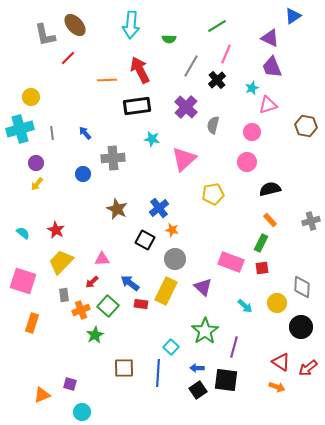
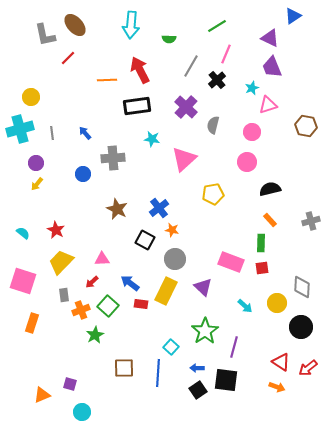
green rectangle at (261, 243): rotated 24 degrees counterclockwise
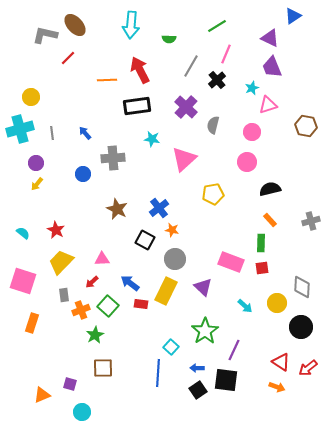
gray L-shape at (45, 35): rotated 115 degrees clockwise
purple line at (234, 347): moved 3 px down; rotated 10 degrees clockwise
brown square at (124, 368): moved 21 px left
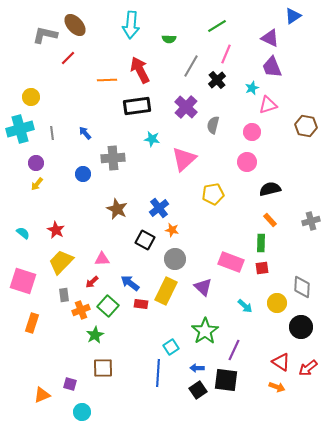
cyan square at (171, 347): rotated 14 degrees clockwise
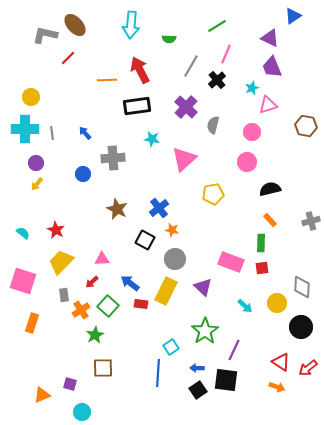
cyan cross at (20, 129): moved 5 px right; rotated 16 degrees clockwise
orange cross at (81, 310): rotated 12 degrees counterclockwise
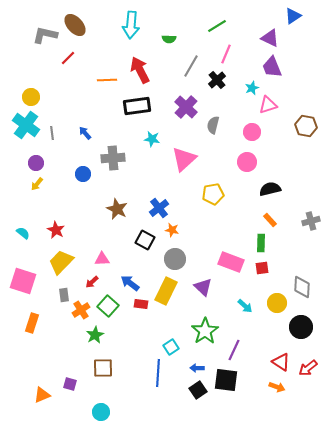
cyan cross at (25, 129): moved 1 px right, 4 px up; rotated 36 degrees clockwise
cyan circle at (82, 412): moved 19 px right
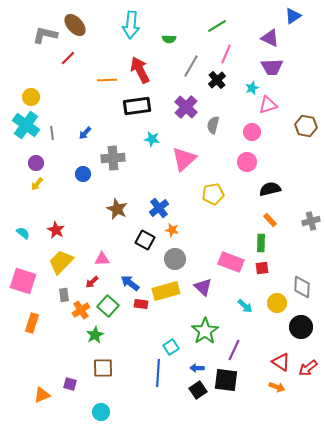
purple trapezoid at (272, 67): rotated 70 degrees counterclockwise
blue arrow at (85, 133): rotated 96 degrees counterclockwise
yellow rectangle at (166, 291): rotated 48 degrees clockwise
